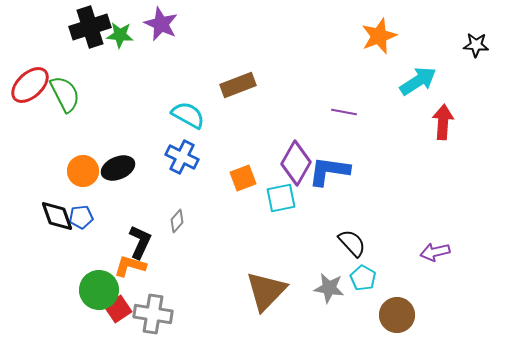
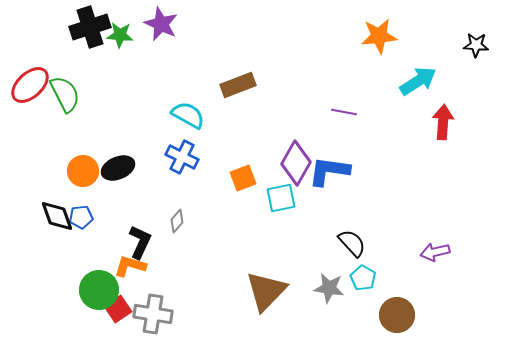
orange star: rotated 15 degrees clockwise
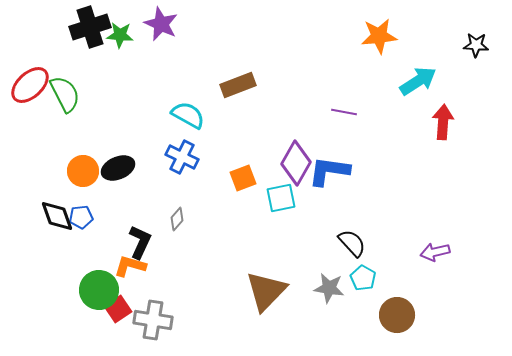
gray diamond: moved 2 px up
gray cross: moved 6 px down
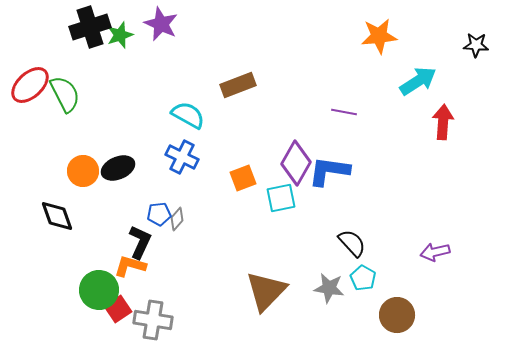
green star: rotated 24 degrees counterclockwise
blue pentagon: moved 78 px right, 3 px up
